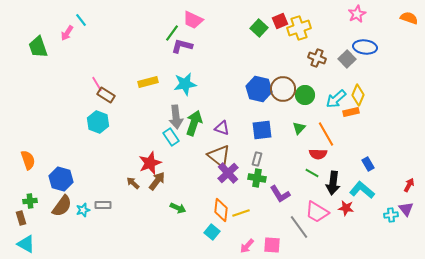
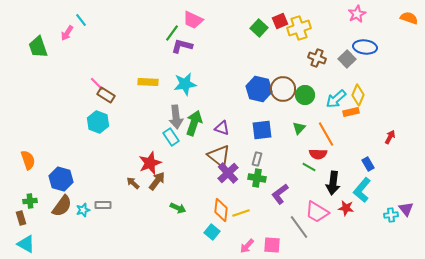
yellow rectangle at (148, 82): rotated 18 degrees clockwise
pink line at (97, 84): rotated 14 degrees counterclockwise
green line at (312, 173): moved 3 px left, 6 px up
red arrow at (409, 185): moved 19 px left, 48 px up
cyan L-shape at (362, 190): rotated 90 degrees counterclockwise
purple L-shape at (280, 194): rotated 85 degrees clockwise
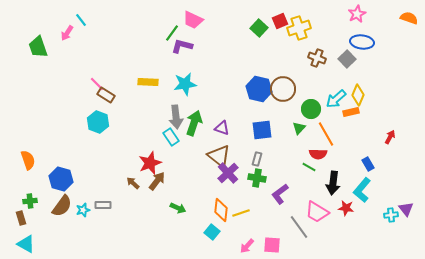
blue ellipse at (365, 47): moved 3 px left, 5 px up
green circle at (305, 95): moved 6 px right, 14 px down
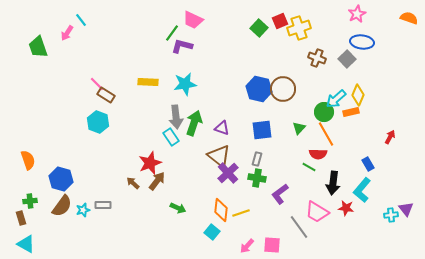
green circle at (311, 109): moved 13 px right, 3 px down
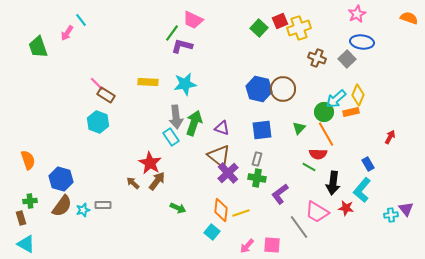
red star at (150, 163): rotated 20 degrees counterclockwise
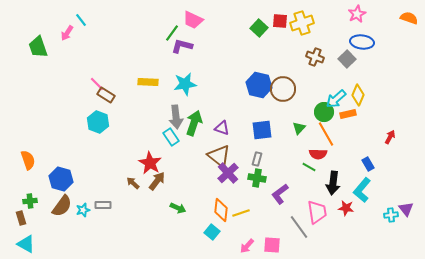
red square at (280, 21): rotated 28 degrees clockwise
yellow cross at (299, 28): moved 3 px right, 5 px up
brown cross at (317, 58): moved 2 px left, 1 px up
blue hexagon at (259, 89): moved 4 px up
orange rectangle at (351, 112): moved 3 px left, 2 px down
pink trapezoid at (317, 212): rotated 130 degrees counterclockwise
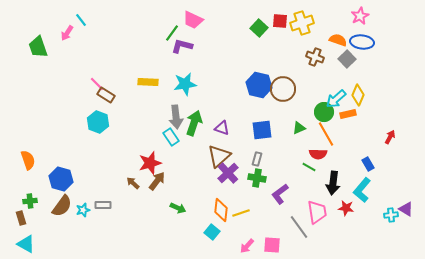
pink star at (357, 14): moved 3 px right, 2 px down
orange semicircle at (409, 18): moved 71 px left, 22 px down
green triangle at (299, 128): rotated 24 degrees clockwise
brown triangle at (219, 156): rotated 40 degrees clockwise
red star at (150, 163): rotated 25 degrees clockwise
purple triangle at (406, 209): rotated 21 degrees counterclockwise
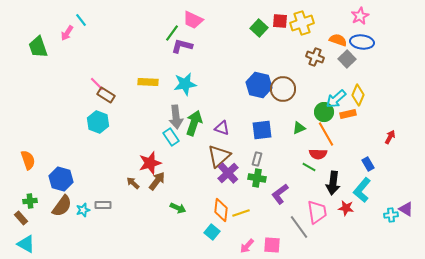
brown rectangle at (21, 218): rotated 24 degrees counterclockwise
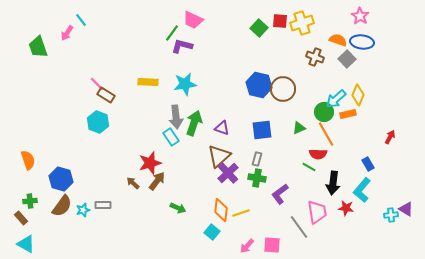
pink star at (360, 16): rotated 12 degrees counterclockwise
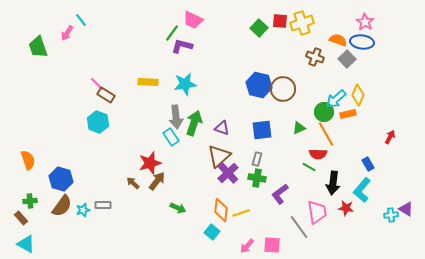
pink star at (360, 16): moved 5 px right, 6 px down
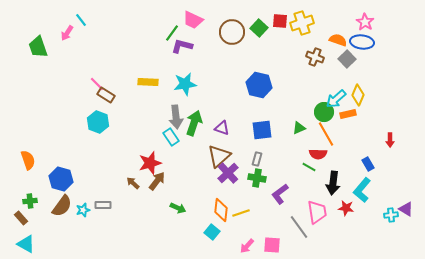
brown circle at (283, 89): moved 51 px left, 57 px up
red arrow at (390, 137): moved 3 px down; rotated 152 degrees clockwise
